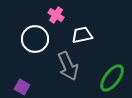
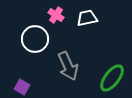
white trapezoid: moved 5 px right, 17 px up
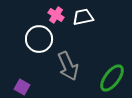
white trapezoid: moved 4 px left, 1 px up
white circle: moved 4 px right
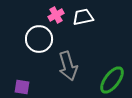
pink cross: rotated 28 degrees clockwise
gray arrow: rotated 8 degrees clockwise
green ellipse: moved 2 px down
purple square: rotated 21 degrees counterclockwise
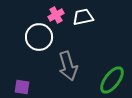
white circle: moved 2 px up
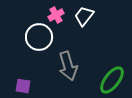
white trapezoid: moved 1 px right, 1 px up; rotated 40 degrees counterclockwise
purple square: moved 1 px right, 1 px up
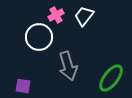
green ellipse: moved 1 px left, 2 px up
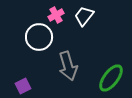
purple square: rotated 35 degrees counterclockwise
